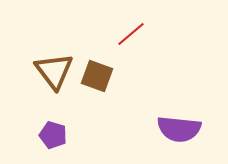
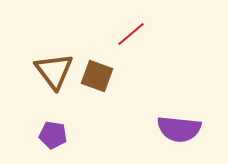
purple pentagon: rotated 8 degrees counterclockwise
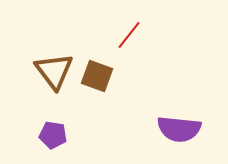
red line: moved 2 px left, 1 px down; rotated 12 degrees counterclockwise
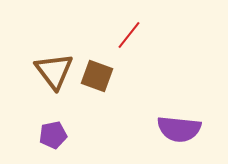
purple pentagon: rotated 20 degrees counterclockwise
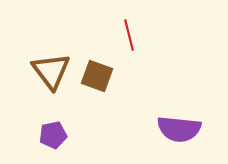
red line: rotated 52 degrees counterclockwise
brown triangle: moved 3 px left
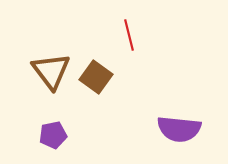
brown square: moved 1 px left, 1 px down; rotated 16 degrees clockwise
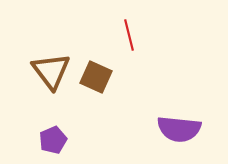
brown square: rotated 12 degrees counterclockwise
purple pentagon: moved 5 px down; rotated 12 degrees counterclockwise
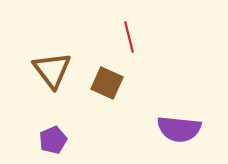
red line: moved 2 px down
brown triangle: moved 1 px right, 1 px up
brown square: moved 11 px right, 6 px down
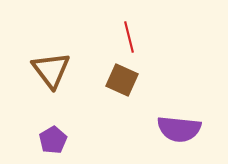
brown triangle: moved 1 px left
brown square: moved 15 px right, 3 px up
purple pentagon: rotated 8 degrees counterclockwise
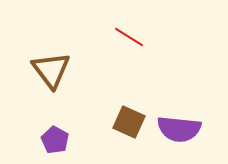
red line: rotated 44 degrees counterclockwise
brown square: moved 7 px right, 42 px down
purple pentagon: moved 2 px right; rotated 12 degrees counterclockwise
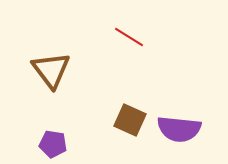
brown square: moved 1 px right, 2 px up
purple pentagon: moved 2 px left, 4 px down; rotated 20 degrees counterclockwise
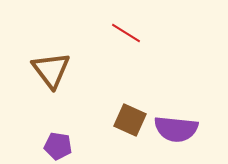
red line: moved 3 px left, 4 px up
purple semicircle: moved 3 px left
purple pentagon: moved 5 px right, 2 px down
